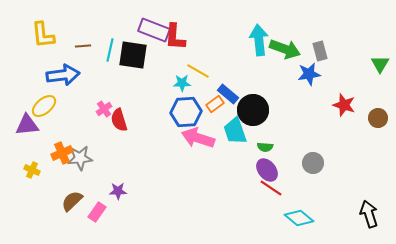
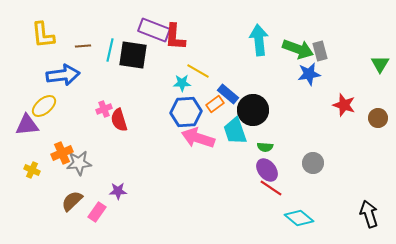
green arrow: moved 13 px right
pink cross: rotated 14 degrees clockwise
gray star: moved 1 px left, 5 px down
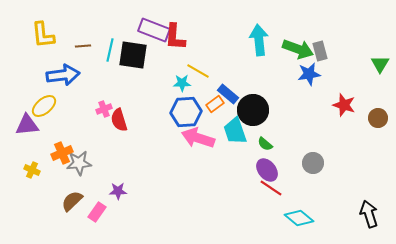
green semicircle: moved 3 px up; rotated 35 degrees clockwise
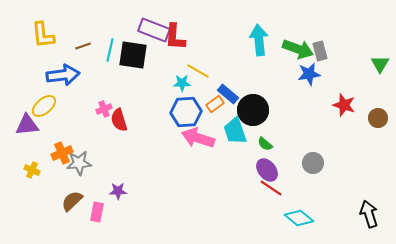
brown line: rotated 14 degrees counterclockwise
pink rectangle: rotated 24 degrees counterclockwise
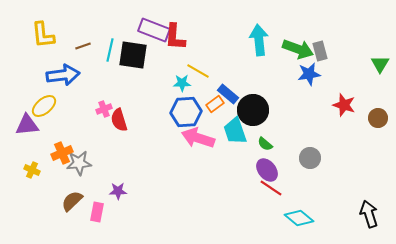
gray circle: moved 3 px left, 5 px up
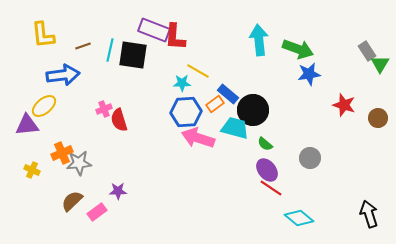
gray rectangle: moved 47 px right; rotated 18 degrees counterclockwise
cyan trapezoid: moved 3 px up; rotated 124 degrees clockwise
pink rectangle: rotated 42 degrees clockwise
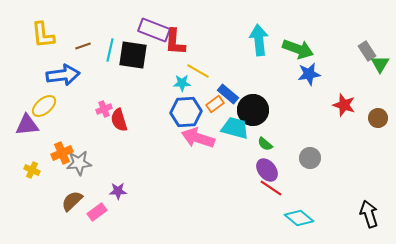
red L-shape: moved 5 px down
